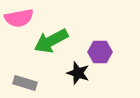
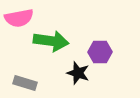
green arrow: rotated 144 degrees counterclockwise
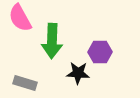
pink semicircle: moved 1 px right; rotated 72 degrees clockwise
green arrow: moved 1 px right; rotated 84 degrees clockwise
black star: rotated 15 degrees counterclockwise
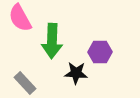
black star: moved 2 px left
gray rectangle: rotated 30 degrees clockwise
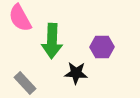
purple hexagon: moved 2 px right, 5 px up
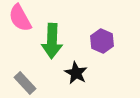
purple hexagon: moved 6 px up; rotated 25 degrees clockwise
black star: rotated 25 degrees clockwise
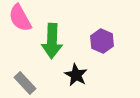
black star: moved 2 px down
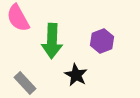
pink semicircle: moved 2 px left
purple hexagon: rotated 15 degrees clockwise
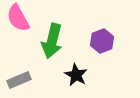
green arrow: rotated 12 degrees clockwise
gray rectangle: moved 6 px left, 3 px up; rotated 70 degrees counterclockwise
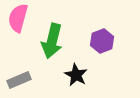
pink semicircle: rotated 44 degrees clockwise
